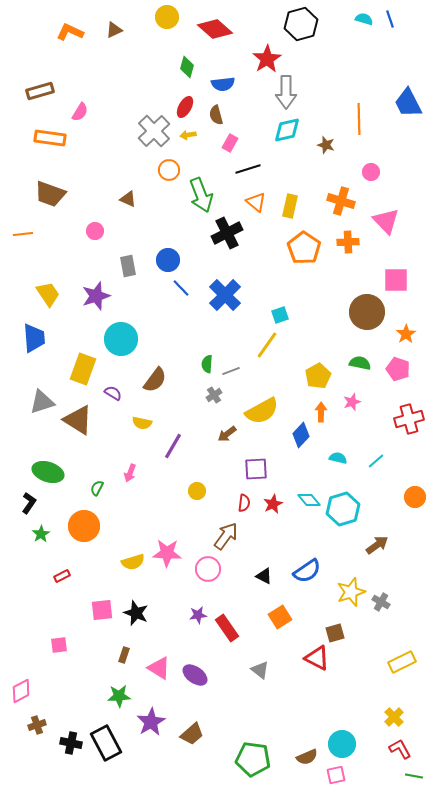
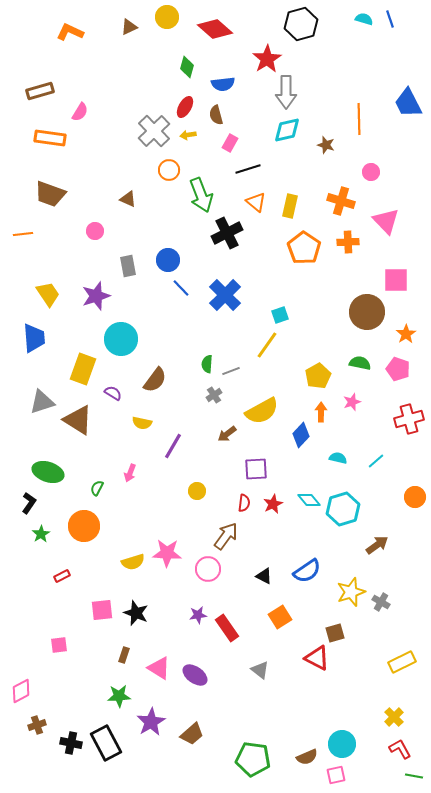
brown triangle at (114, 30): moved 15 px right, 3 px up
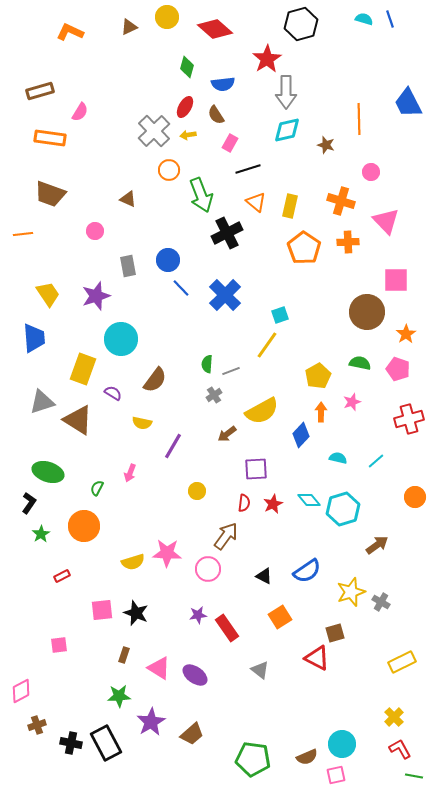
brown semicircle at (216, 115): rotated 18 degrees counterclockwise
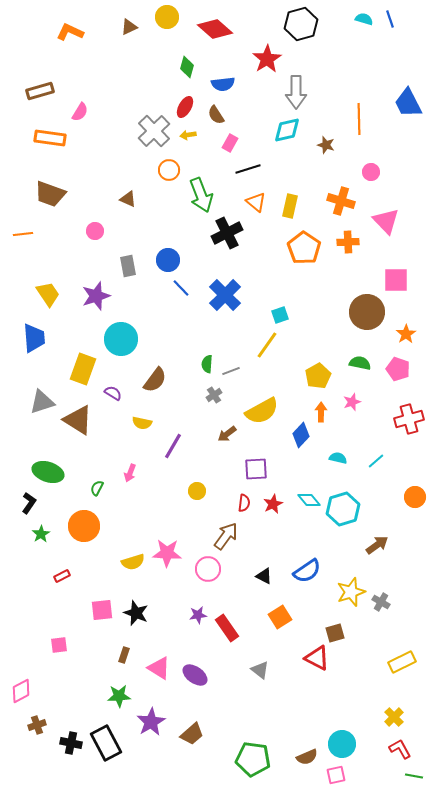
gray arrow at (286, 92): moved 10 px right
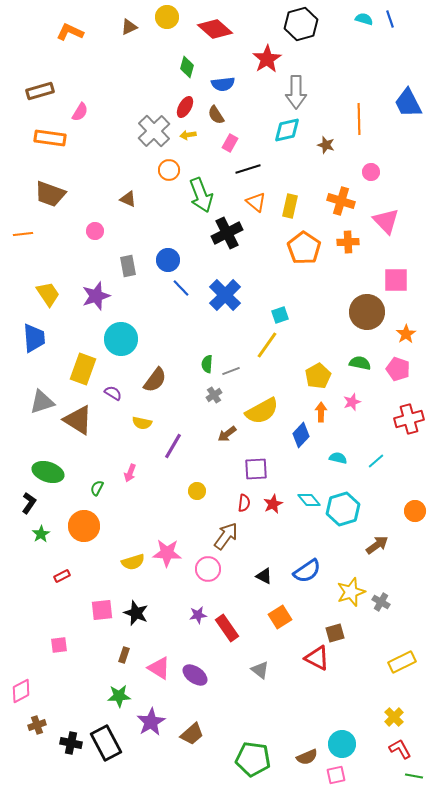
orange circle at (415, 497): moved 14 px down
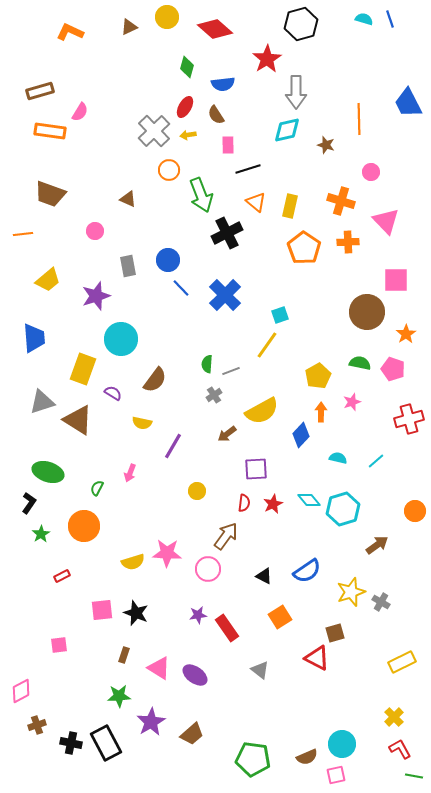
orange rectangle at (50, 138): moved 7 px up
pink rectangle at (230, 143): moved 2 px left, 2 px down; rotated 30 degrees counterclockwise
yellow trapezoid at (48, 294): moved 14 px up; rotated 84 degrees clockwise
pink pentagon at (398, 369): moved 5 px left
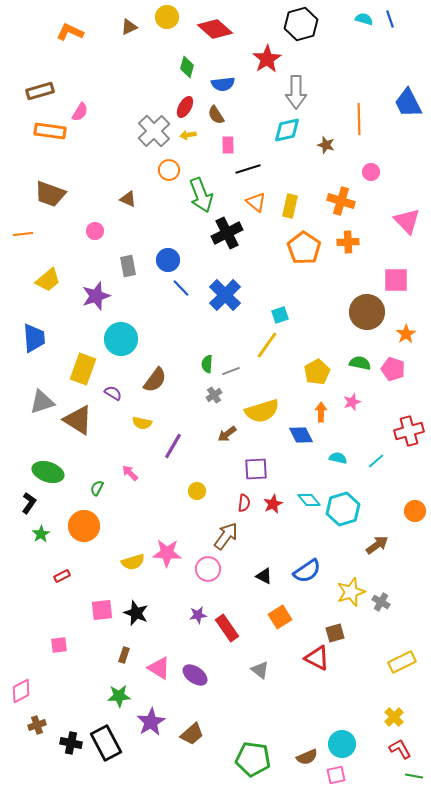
pink triangle at (386, 221): moved 21 px right
yellow pentagon at (318, 376): moved 1 px left, 4 px up
yellow semicircle at (262, 411): rotated 12 degrees clockwise
red cross at (409, 419): moved 12 px down
blue diamond at (301, 435): rotated 70 degrees counterclockwise
pink arrow at (130, 473): rotated 114 degrees clockwise
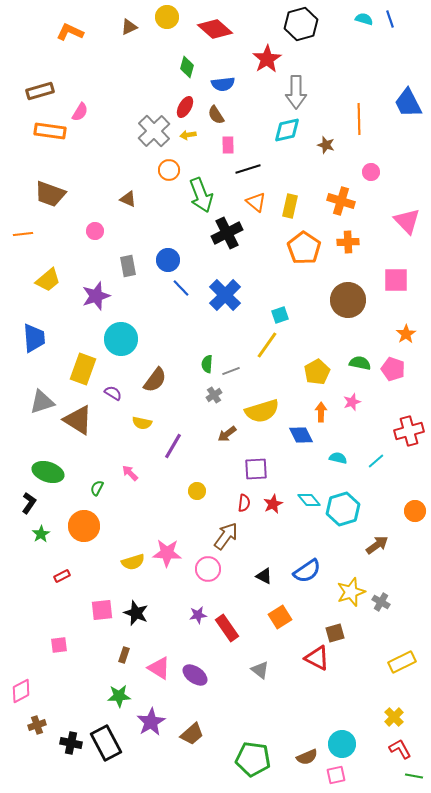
brown circle at (367, 312): moved 19 px left, 12 px up
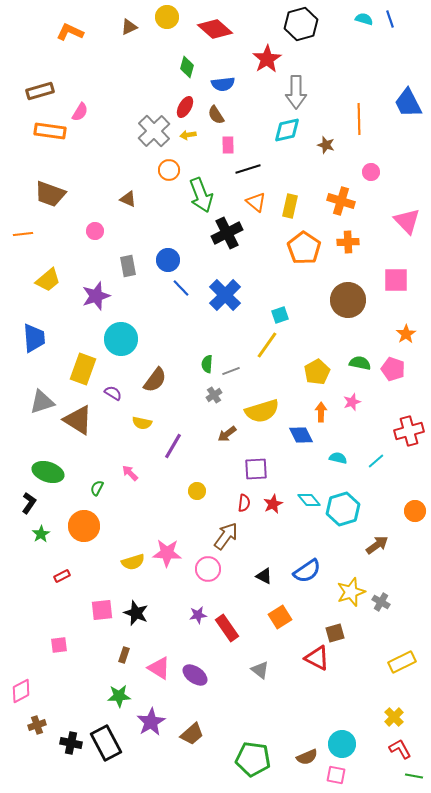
pink square at (336, 775): rotated 24 degrees clockwise
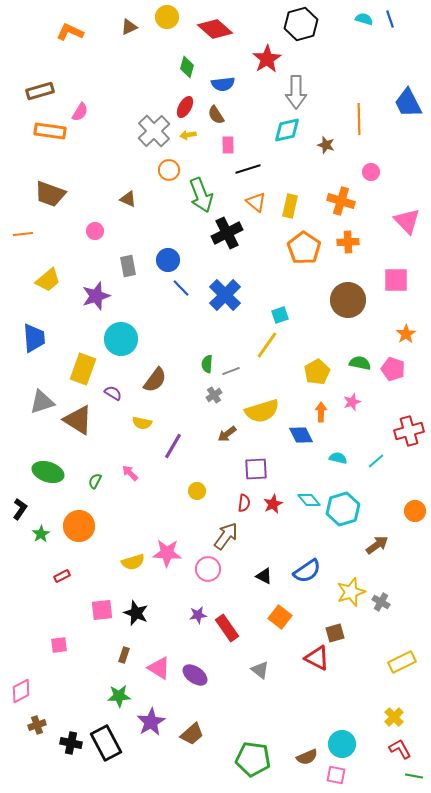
green semicircle at (97, 488): moved 2 px left, 7 px up
black L-shape at (29, 503): moved 9 px left, 6 px down
orange circle at (84, 526): moved 5 px left
orange square at (280, 617): rotated 20 degrees counterclockwise
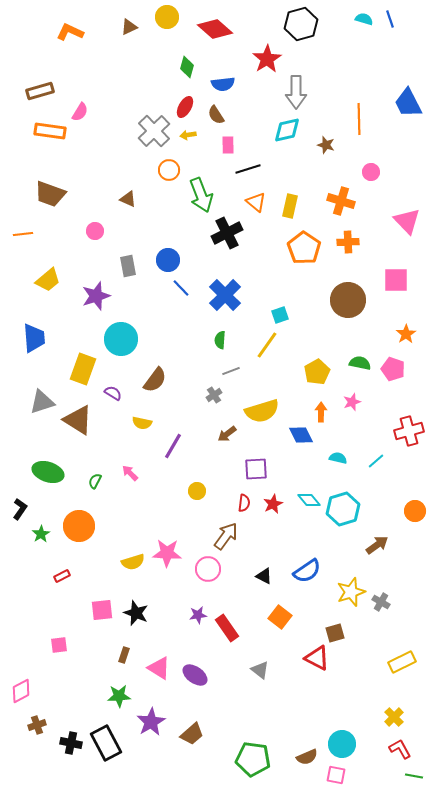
green semicircle at (207, 364): moved 13 px right, 24 px up
